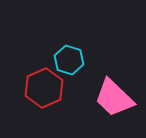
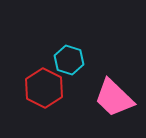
red hexagon: rotated 9 degrees counterclockwise
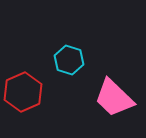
red hexagon: moved 21 px left, 4 px down; rotated 9 degrees clockwise
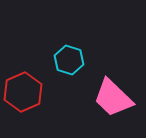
pink trapezoid: moved 1 px left
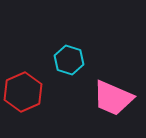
pink trapezoid: rotated 21 degrees counterclockwise
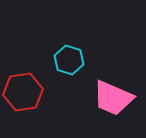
red hexagon: rotated 15 degrees clockwise
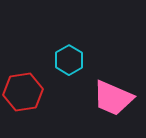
cyan hexagon: rotated 12 degrees clockwise
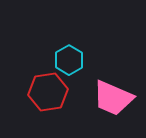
red hexagon: moved 25 px right
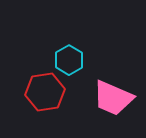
red hexagon: moved 3 px left
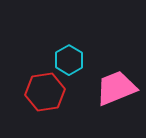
pink trapezoid: moved 3 px right, 10 px up; rotated 135 degrees clockwise
